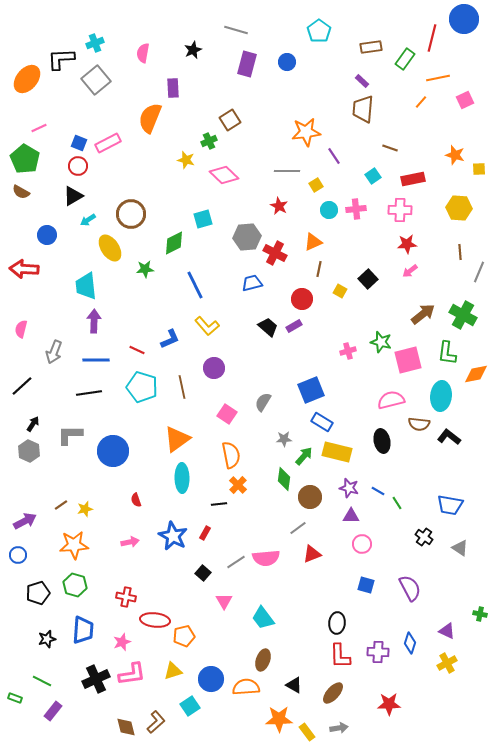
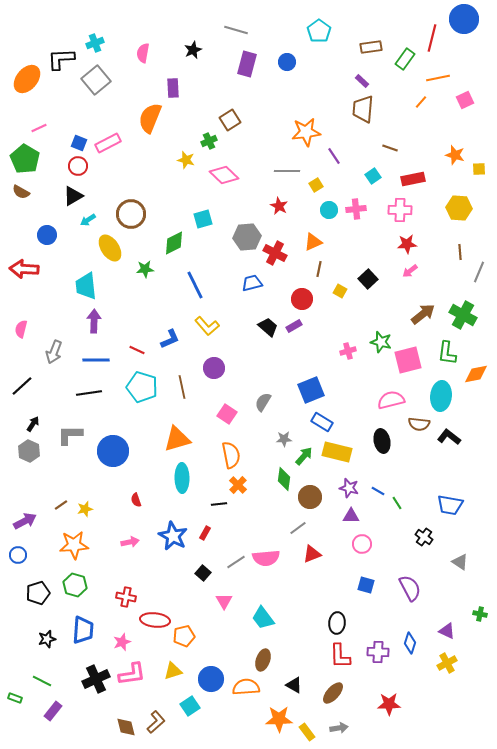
orange triangle at (177, 439): rotated 20 degrees clockwise
gray triangle at (460, 548): moved 14 px down
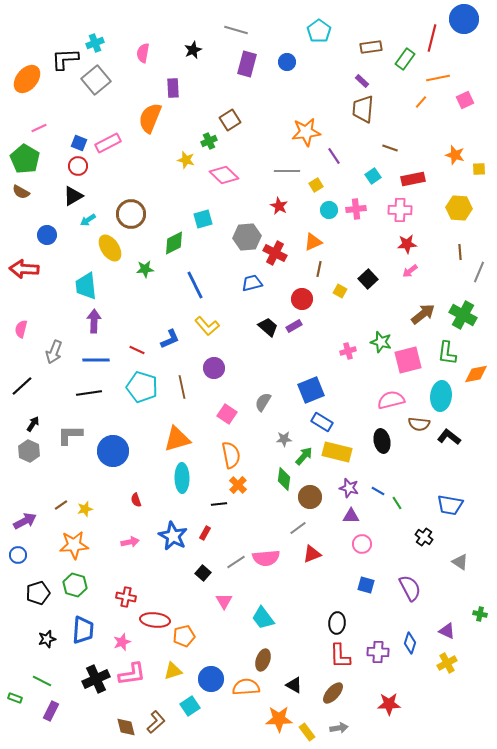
black L-shape at (61, 59): moved 4 px right
purple rectangle at (53, 711): moved 2 px left; rotated 12 degrees counterclockwise
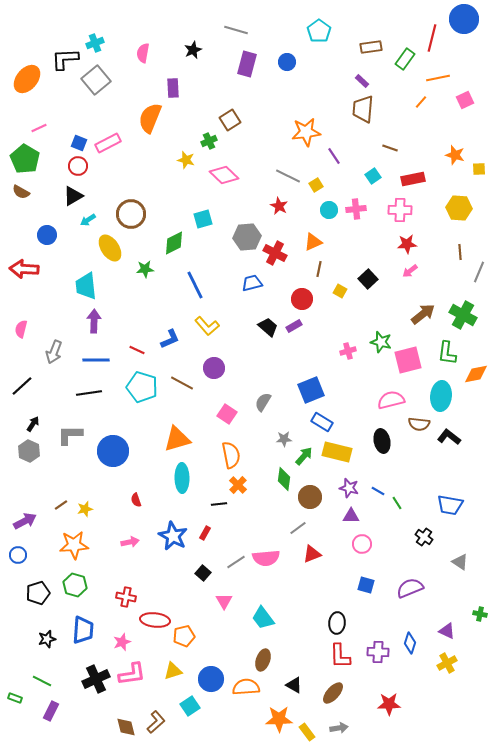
gray line at (287, 171): moved 1 px right, 5 px down; rotated 25 degrees clockwise
brown line at (182, 387): moved 4 px up; rotated 50 degrees counterclockwise
purple semicircle at (410, 588): rotated 84 degrees counterclockwise
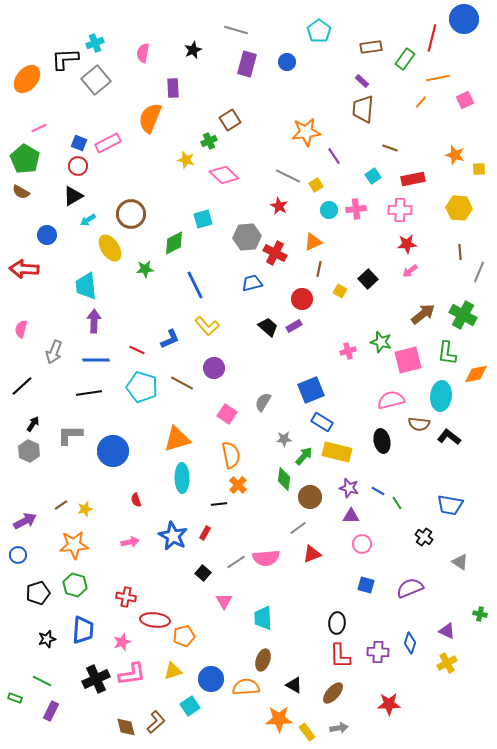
cyan trapezoid at (263, 618): rotated 35 degrees clockwise
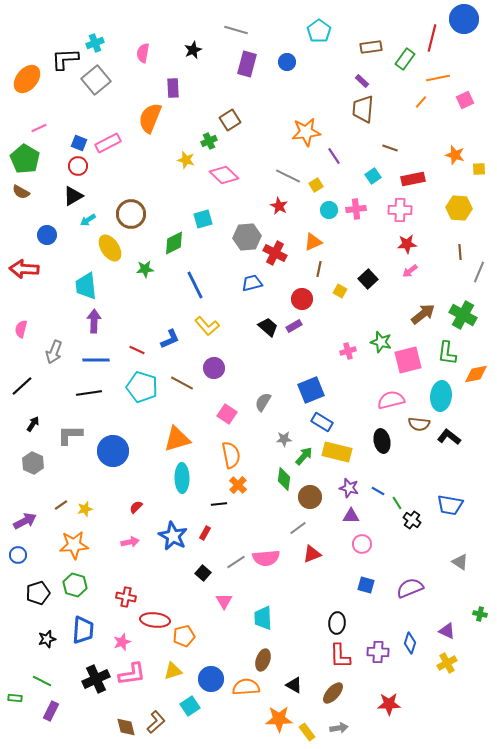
gray hexagon at (29, 451): moved 4 px right, 12 px down
red semicircle at (136, 500): moved 7 px down; rotated 64 degrees clockwise
black cross at (424, 537): moved 12 px left, 17 px up
green rectangle at (15, 698): rotated 16 degrees counterclockwise
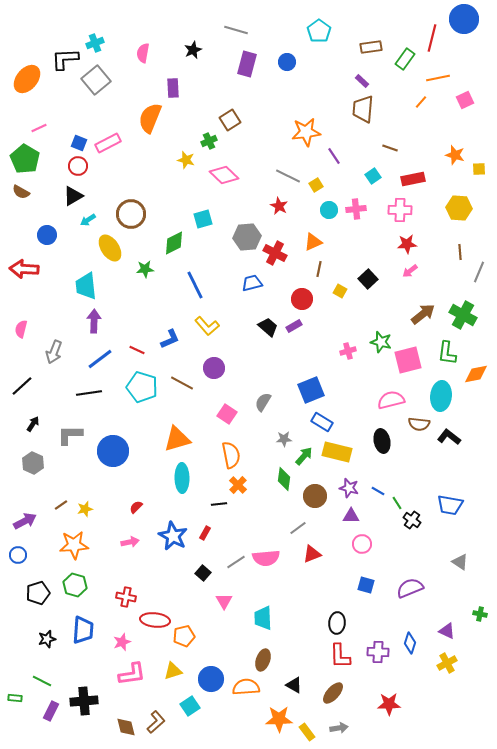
blue line at (96, 360): moved 4 px right, 1 px up; rotated 36 degrees counterclockwise
brown circle at (310, 497): moved 5 px right, 1 px up
black cross at (96, 679): moved 12 px left, 22 px down; rotated 20 degrees clockwise
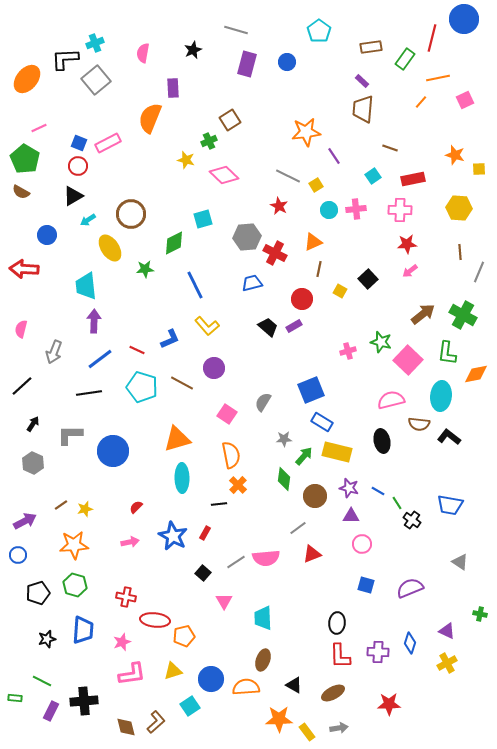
pink square at (408, 360): rotated 32 degrees counterclockwise
brown ellipse at (333, 693): rotated 20 degrees clockwise
